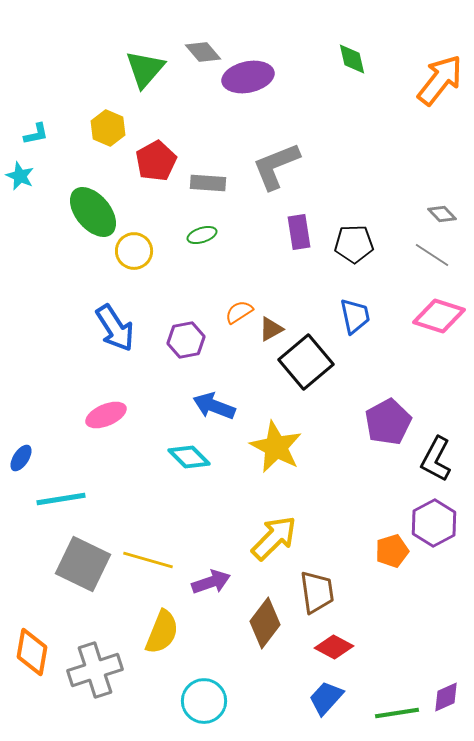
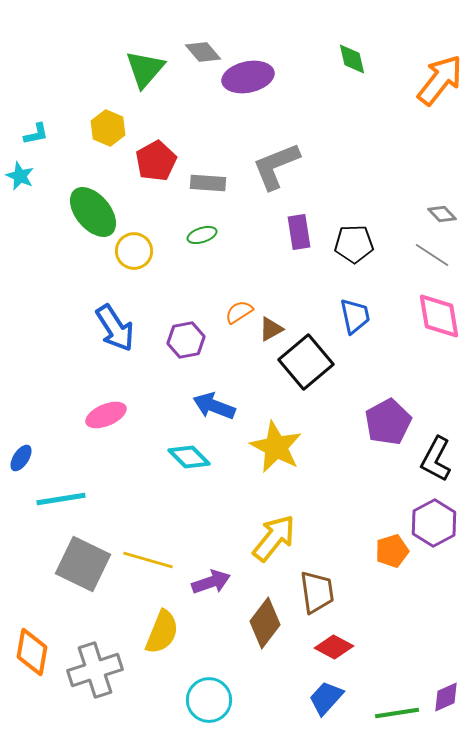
pink diamond at (439, 316): rotated 63 degrees clockwise
yellow arrow at (274, 538): rotated 6 degrees counterclockwise
cyan circle at (204, 701): moved 5 px right, 1 px up
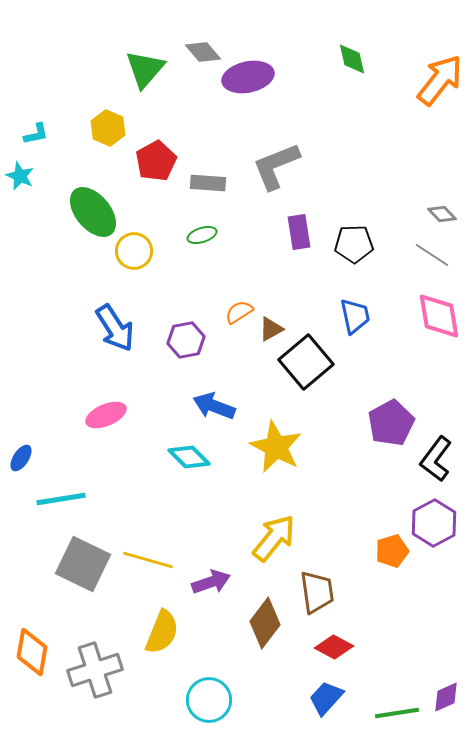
purple pentagon at (388, 422): moved 3 px right, 1 px down
black L-shape at (436, 459): rotated 9 degrees clockwise
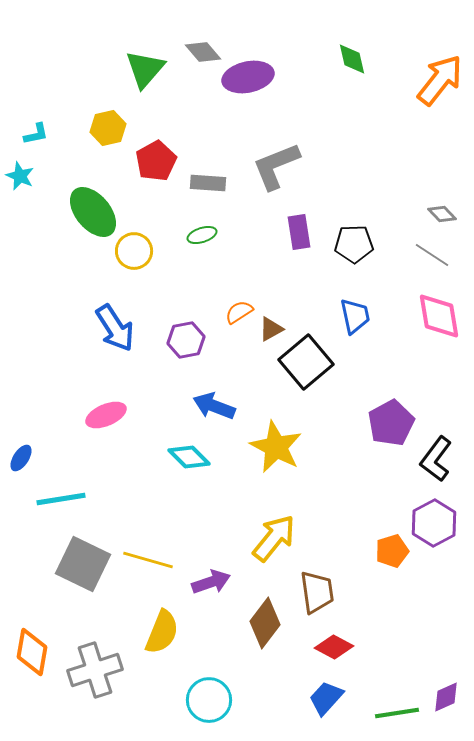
yellow hexagon at (108, 128): rotated 24 degrees clockwise
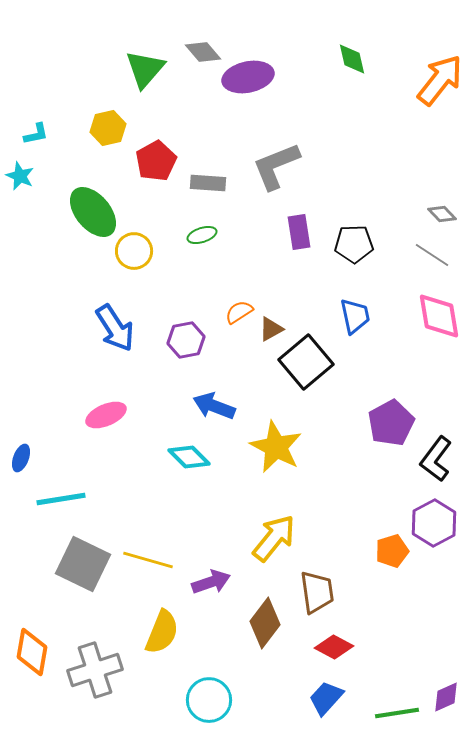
blue ellipse at (21, 458): rotated 12 degrees counterclockwise
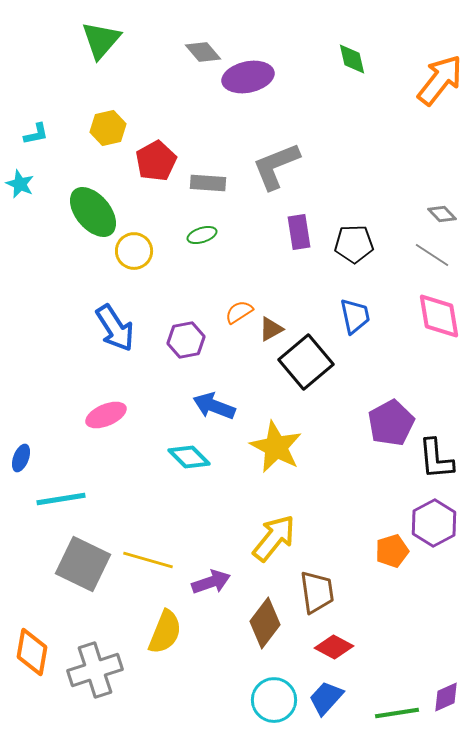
green triangle at (145, 69): moved 44 px left, 29 px up
cyan star at (20, 176): moved 8 px down
black L-shape at (436, 459): rotated 42 degrees counterclockwise
yellow semicircle at (162, 632): moved 3 px right
cyan circle at (209, 700): moved 65 px right
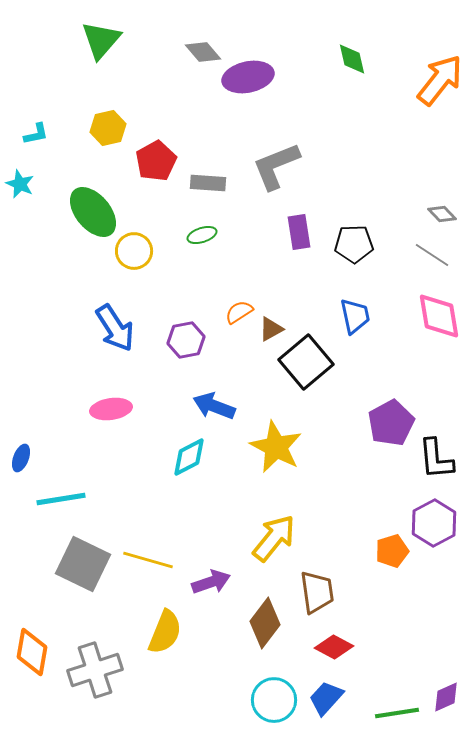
pink ellipse at (106, 415): moved 5 px right, 6 px up; rotated 15 degrees clockwise
cyan diamond at (189, 457): rotated 72 degrees counterclockwise
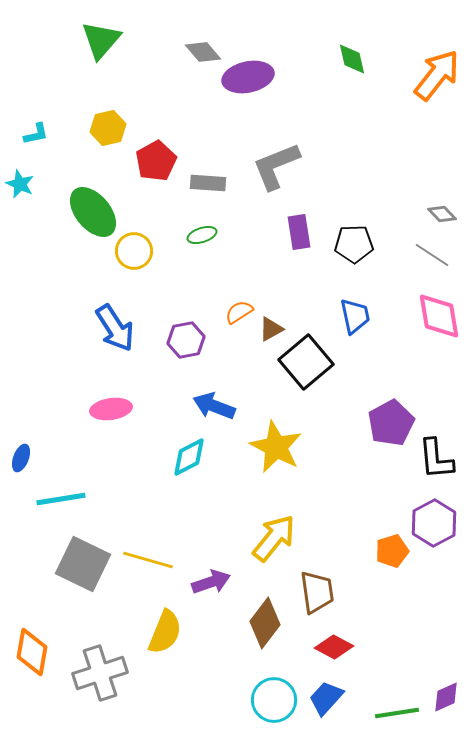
orange arrow at (440, 80): moved 3 px left, 5 px up
gray cross at (95, 670): moved 5 px right, 3 px down
